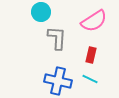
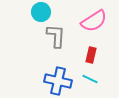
gray L-shape: moved 1 px left, 2 px up
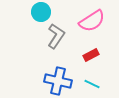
pink semicircle: moved 2 px left
gray L-shape: rotated 30 degrees clockwise
red rectangle: rotated 49 degrees clockwise
cyan line: moved 2 px right, 5 px down
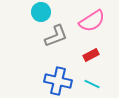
gray L-shape: rotated 35 degrees clockwise
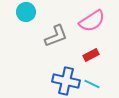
cyan circle: moved 15 px left
blue cross: moved 8 px right
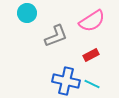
cyan circle: moved 1 px right, 1 px down
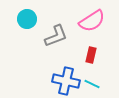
cyan circle: moved 6 px down
red rectangle: rotated 49 degrees counterclockwise
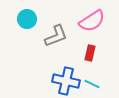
red rectangle: moved 1 px left, 2 px up
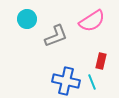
red rectangle: moved 11 px right, 8 px down
cyan line: moved 2 px up; rotated 42 degrees clockwise
